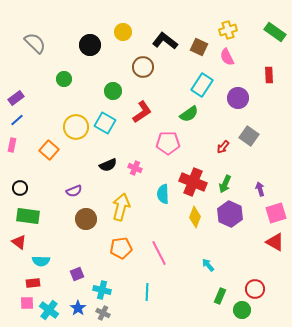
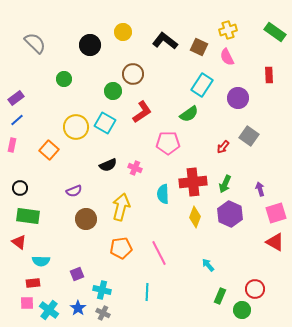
brown circle at (143, 67): moved 10 px left, 7 px down
red cross at (193, 182): rotated 28 degrees counterclockwise
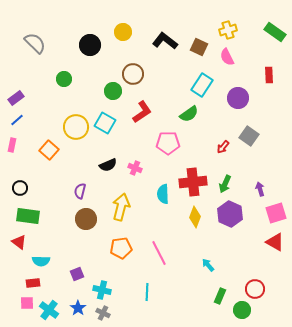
purple semicircle at (74, 191): moved 6 px right; rotated 126 degrees clockwise
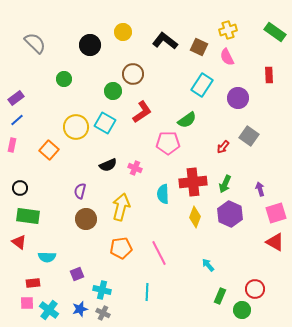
green semicircle at (189, 114): moved 2 px left, 6 px down
cyan semicircle at (41, 261): moved 6 px right, 4 px up
blue star at (78, 308): moved 2 px right, 1 px down; rotated 21 degrees clockwise
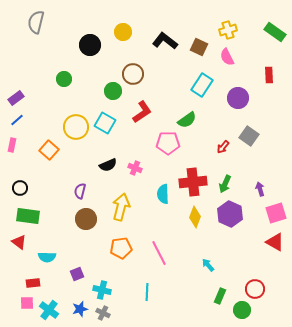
gray semicircle at (35, 43): moved 1 px right, 21 px up; rotated 120 degrees counterclockwise
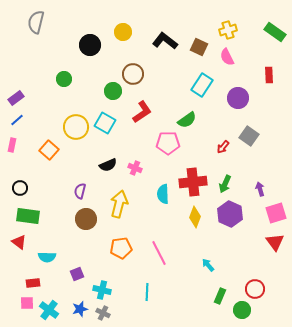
yellow arrow at (121, 207): moved 2 px left, 3 px up
red triangle at (275, 242): rotated 24 degrees clockwise
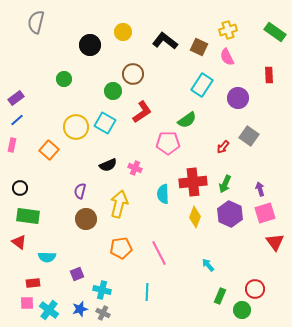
pink square at (276, 213): moved 11 px left
